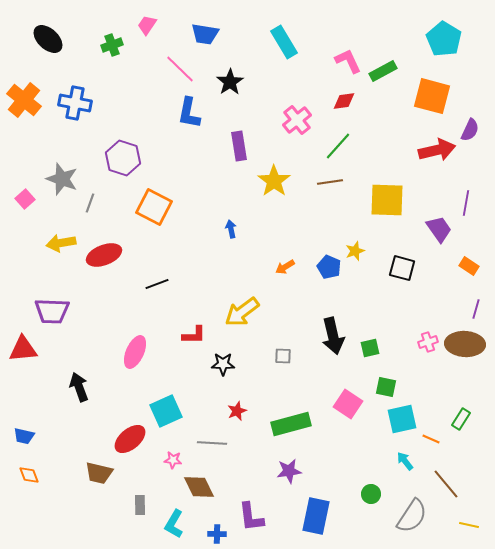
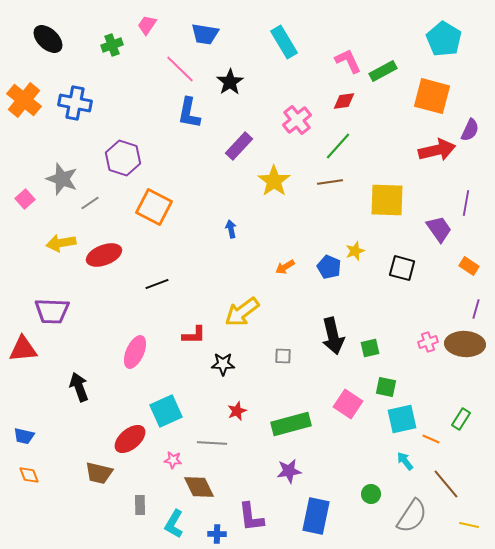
purple rectangle at (239, 146): rotated 52 degrees clockwise
gray line at (90, 203): rotated 36 degrees clockwise
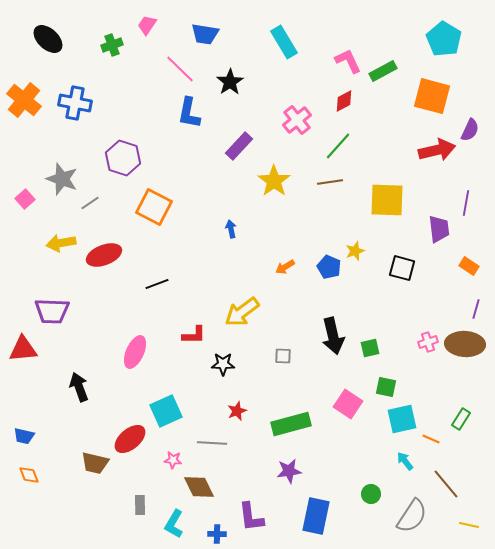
red diamond at (344, 101): rotated 20 degrees counterclockwise
purple trapezoid at (439, 229): rotated 28 degrees clockwise
brown trapezoid at (99, 473): moved 4 px left, 10 px up
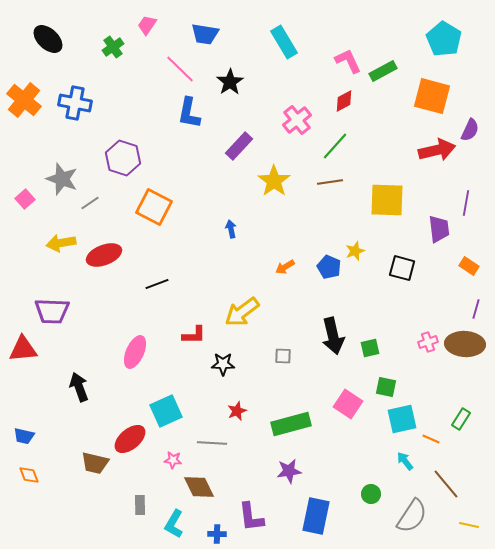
green cross at (112, 45): moved 1 px right, 2 px down; rotated 15 degrees counterclockwise
green line at (338, 146): moved 3 px left
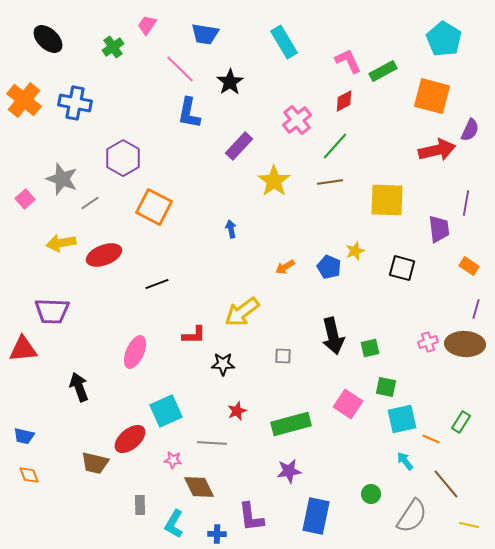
purple hexagon at (123, 158): rotated 12 degrees clockwise
green rectangle at (461, 419): moved 3 px down
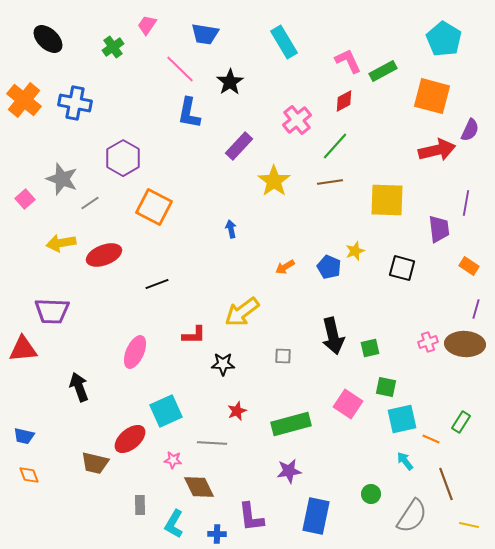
brown line at (446, 484): rotated 20 degrees clockwise
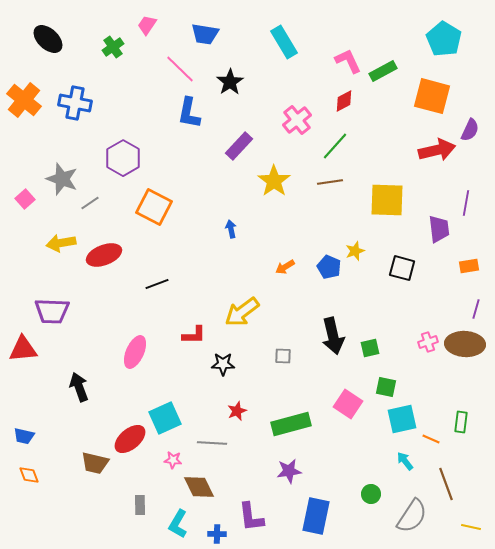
orange rectangle at (469, 266): rotated 42 degrees counterclockwise
cyan square at (166, 411): moved 1 px left, 7 px down
green rectangle at (461, 422): rotated 25 degrees counterclockwise
cyan L-shape at (174, 524): moved 4 px right
yellow line at (469, 525): moved 2 px right, 2 px down
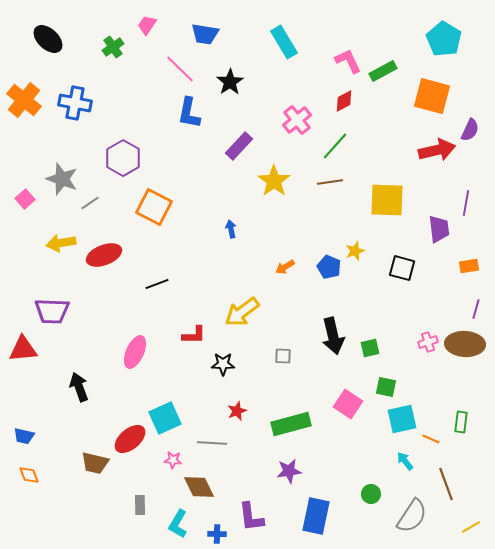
yellow line at (471, 527): rotated 42 degrees counterclockwise
